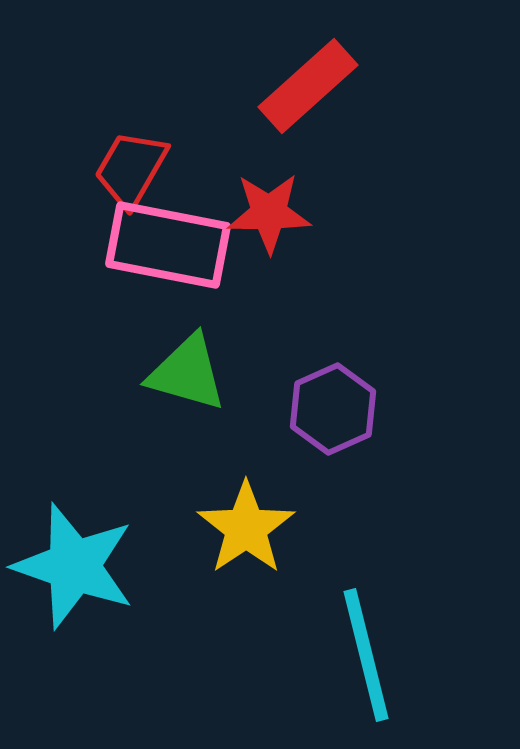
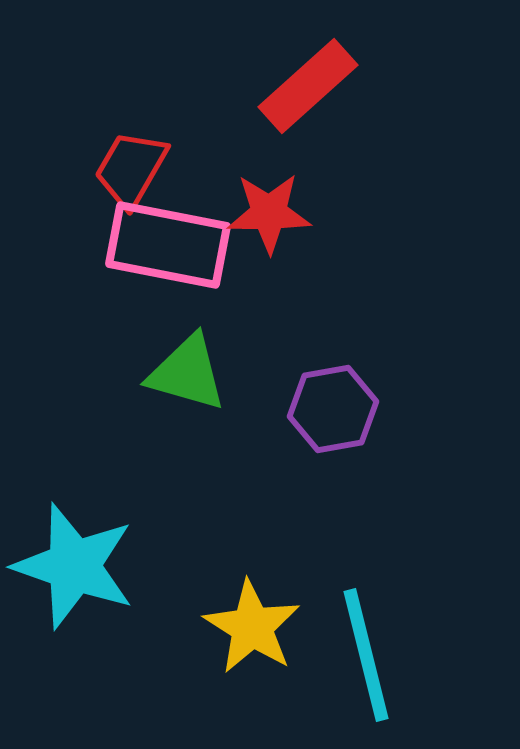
purple hexagon: rotated 14 degrees clockwise
yellow star: moved 6 px right, 99 px down; rotated 6 degrees counterclockwise
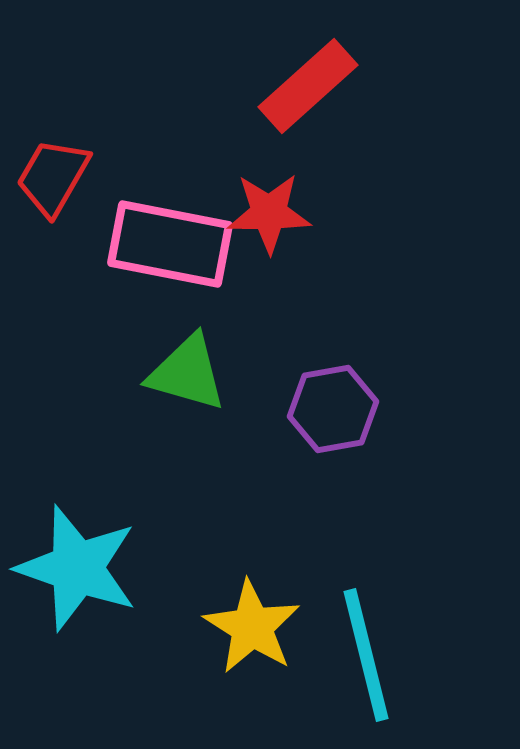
red trapezoid: moved 78 px left, 8 px down
pink rectangle: moved 2 px right, 1 px up
cyan star: moved 3 px right, 2 px down
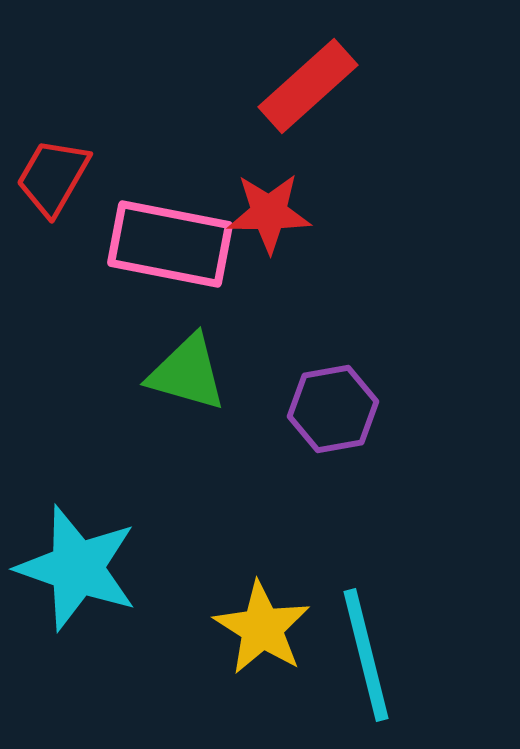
yellow star: moved 10 px right, 1 px down
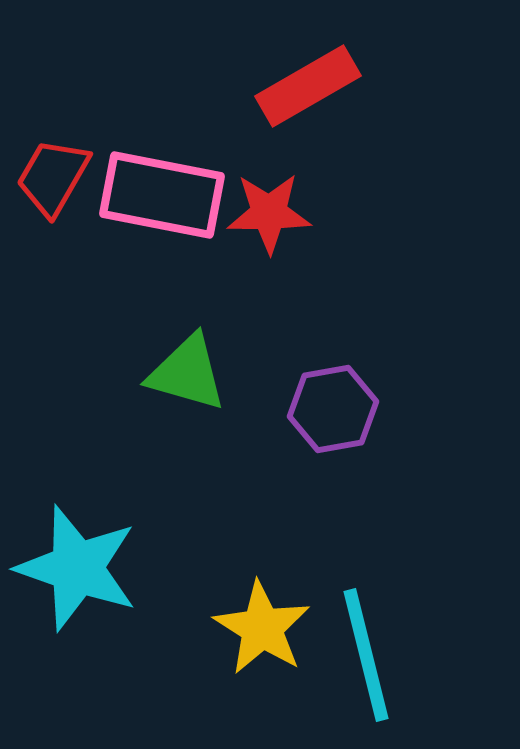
red rectangle: rotated 12 degrees clockwise
pink rectangle: moved 8 px left, 49 px up
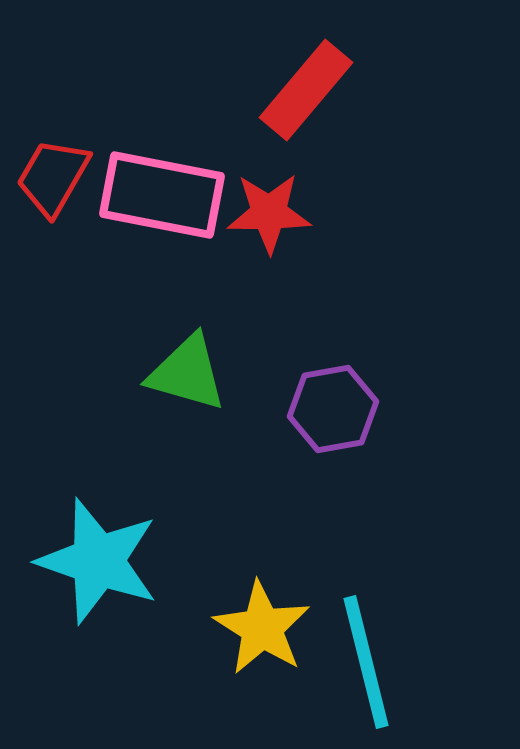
red rectangle: moved 2 px left, 4 px down; rotated 20 degrees counterclockwise
cyan star: moved 21 px right, 7 px up
cyan line: moved 7 px down
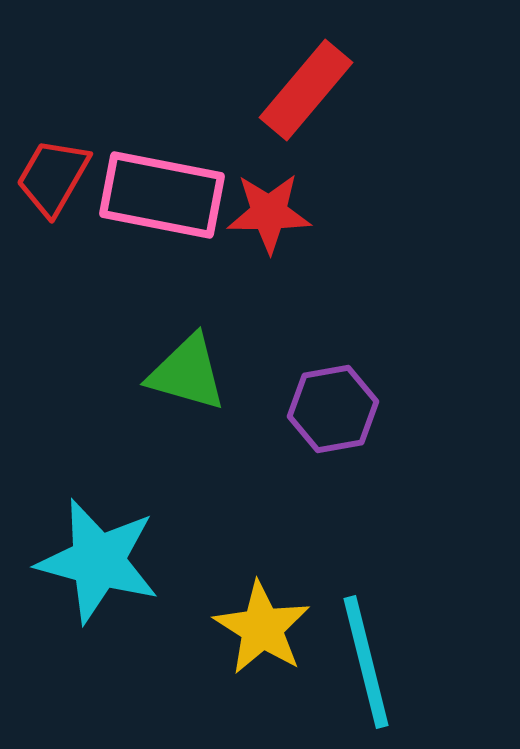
cyan star: rotated 4 degrees counterclockwise
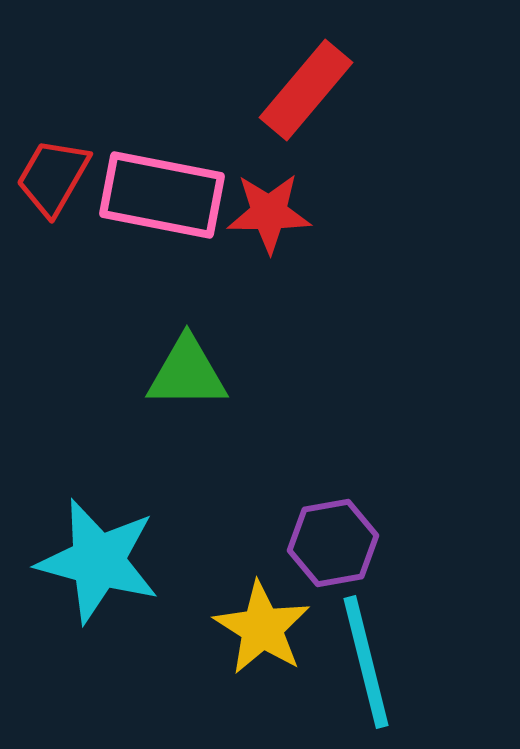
green triangle: rotated 16 degrees counterclockwise
purple hexagon: moved 134 px down
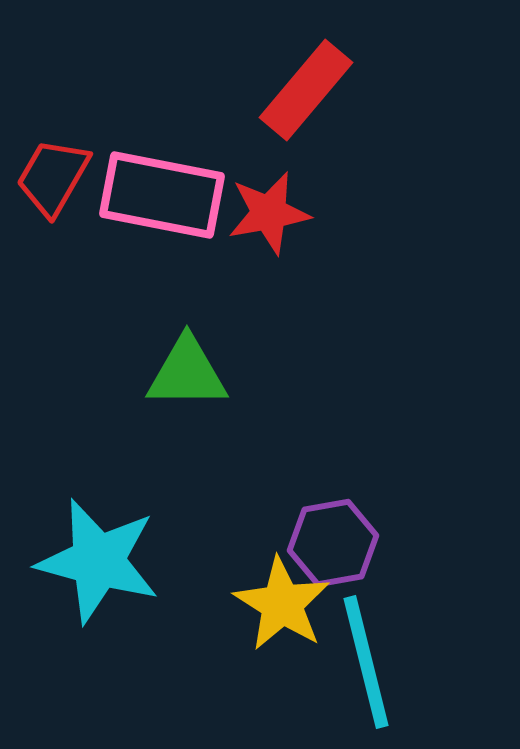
red star: rotated 10 degrees counterclockwise
yellow star: moved 20 px right, 24 px up
